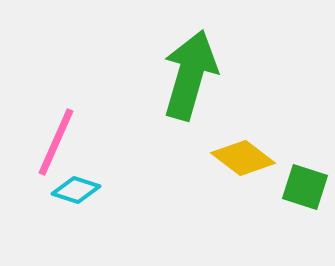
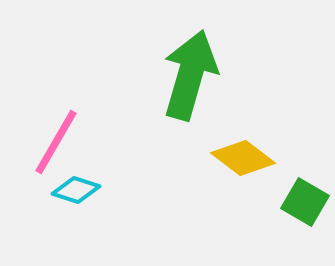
pink line: rotated 6 degrees clockwise
green square: moved 15 px down; rotated 12 degrees clockwise
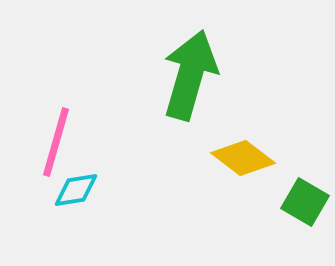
pink line: rotated 14 degrees counterclockwise
cyan diamond: rotated 27 degrees counterclockwise
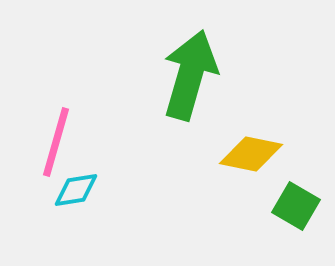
yellow diamond: moved 8 px right, 4 px up; rotated 26 degrees counterclockwise
green square: moved 9 px left, 4 px down
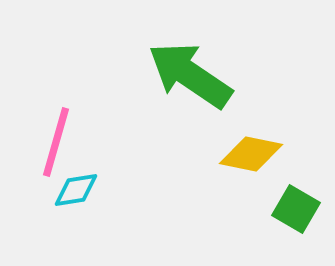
green arrow: rotated 72 degrees counterclockwise
green square: moved 3 px down
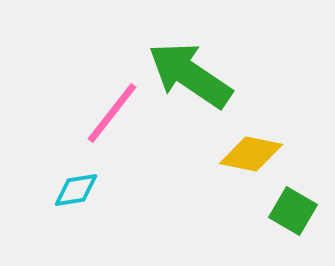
pink line: moved 56 px right, 29 px up; rotated 22 degrees clockwise
green square: moved 3 px left, 2 px down
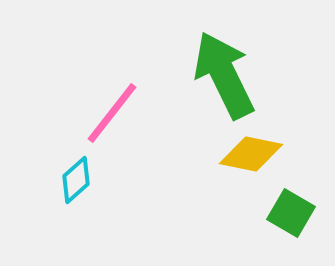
green arrow: moved 34 px right; rotated 30 degrees clockwise
cyan diamond: moved 10 px up; rotated 33 degrees counterclockwise
green square: moved 2 px left, 2 px down
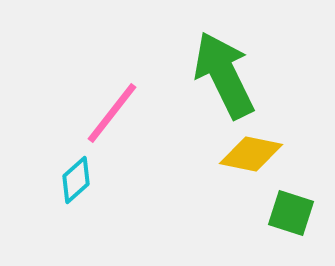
green square: rotated 12 degrees counterclockwise
